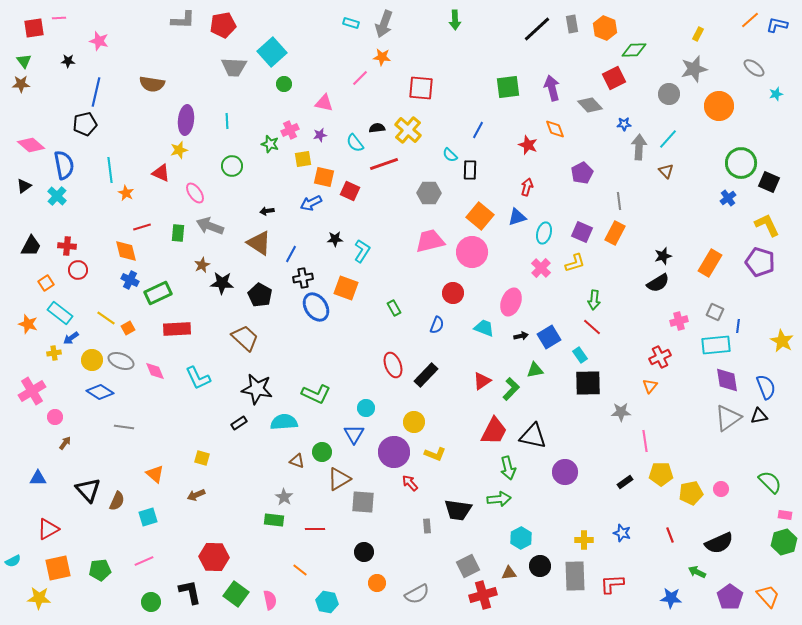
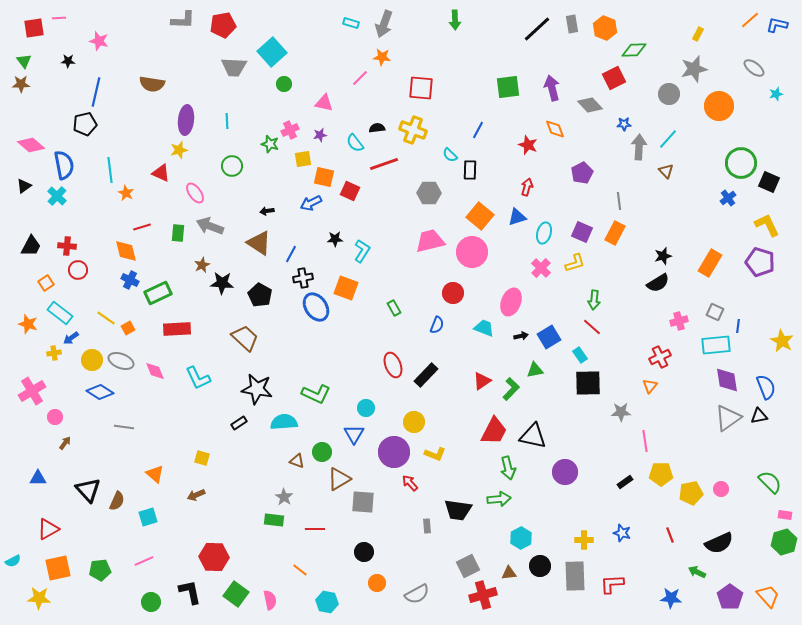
yellow cross at (408, 130): moved 5 px right; rotated 20 degrees counterclockwise
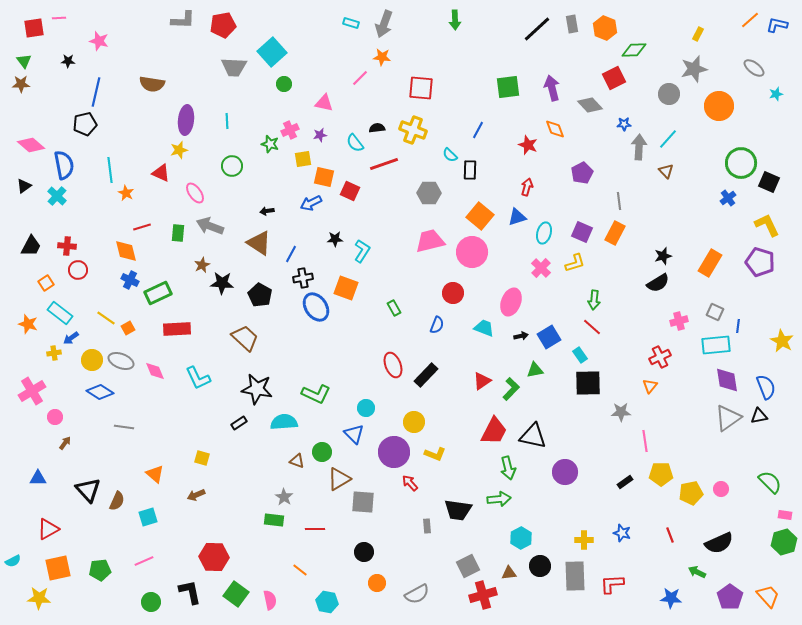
blue triangle at (354, 434): rotated 15 degrees counterclockwise
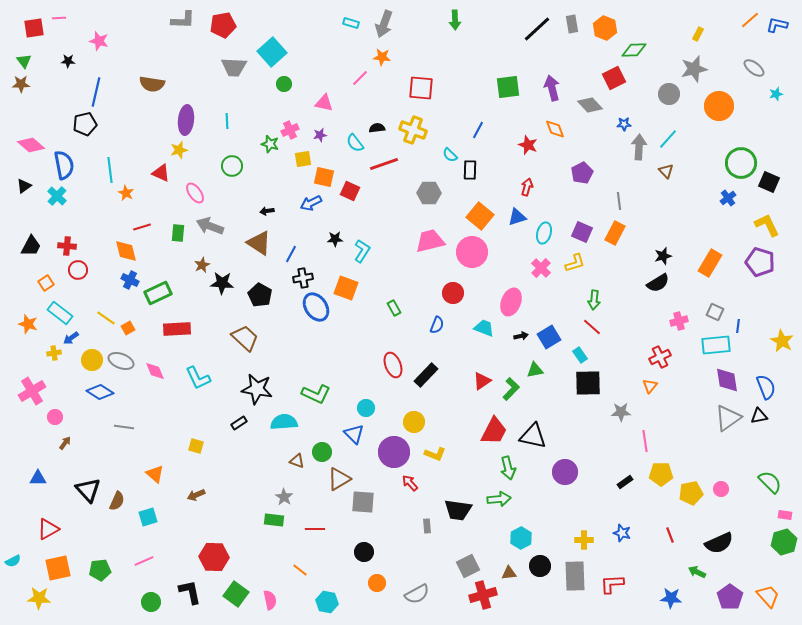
yellow square at (202, 458): moved 6 px left, 12 px up
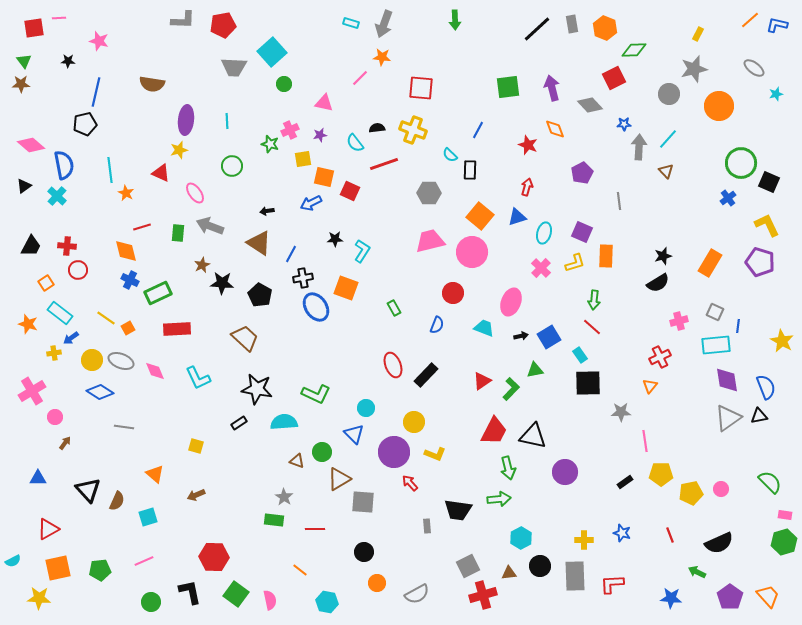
orange rectangle at (615, 233): moved 9 px left, 23 px down; rotated 25 degrees counterclockwise
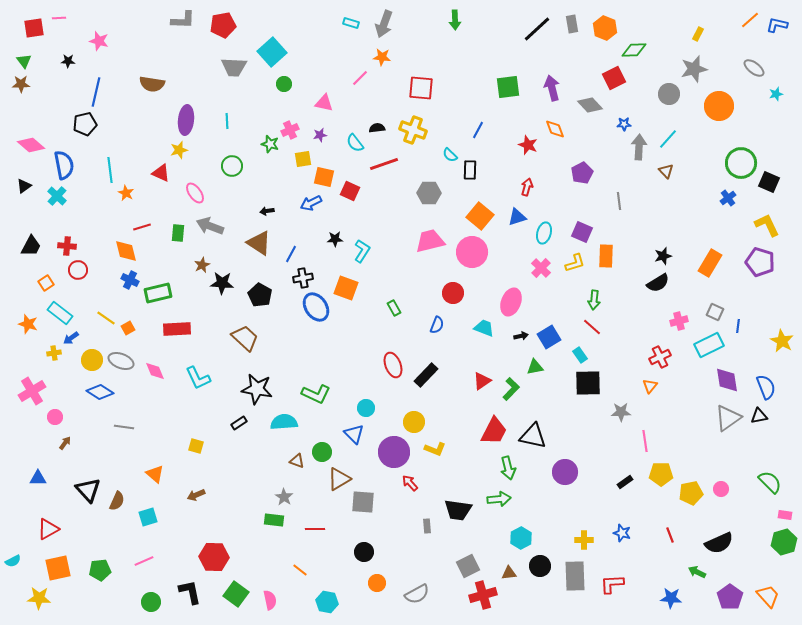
green rectangle at (158, 293): rotated 12 degrees clockwise
cyan rectangle at (716, 345): moved 7 px left; rotated 20 degrees counterclockwise
green triangle at (535, 370): moved 3 px up
yellow L-shape at (435, 454): moved 5 px up
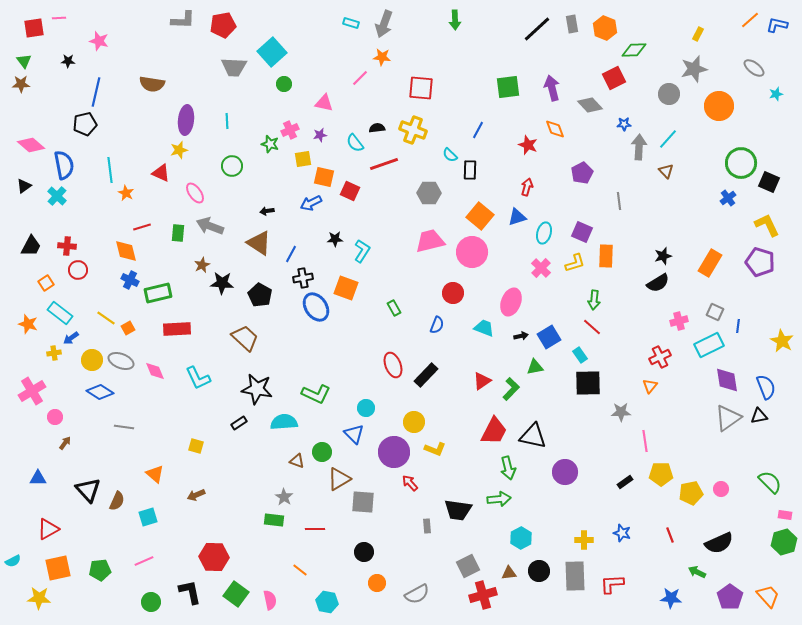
black circle at (540, 566): moved 1 px left, 5 px down
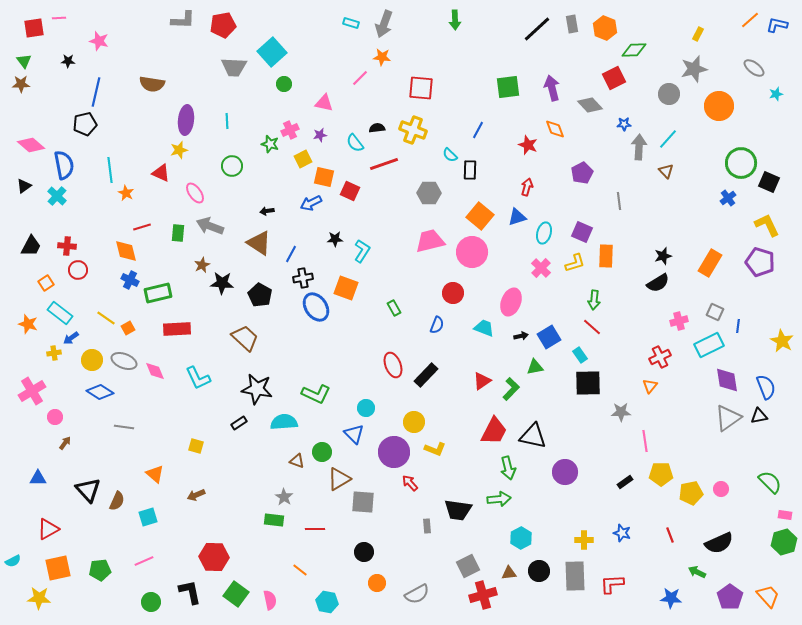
yellow square at (303, 159): rotated 18 degrees counterclockwise
gray ellipse at (121, 361): moved 3 px right
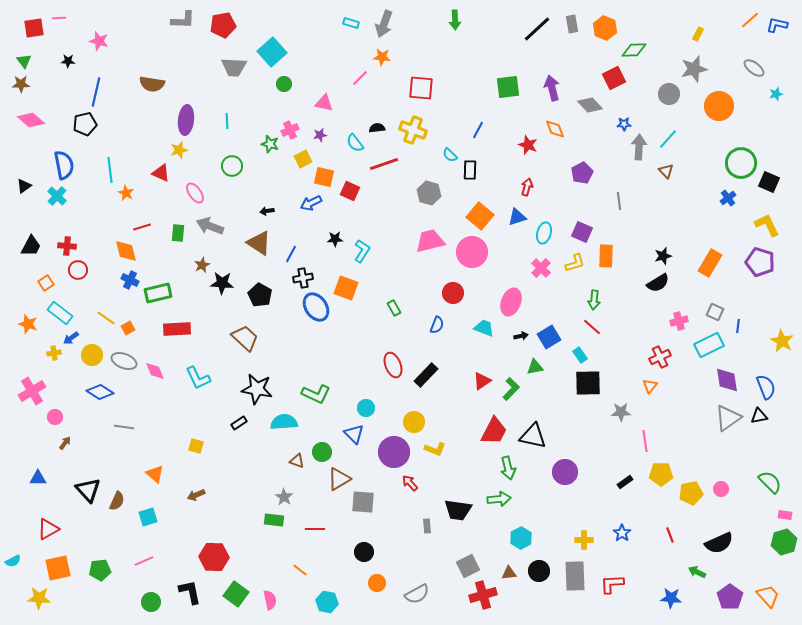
pink diamond at (31, 145): moved 25 px up
gray hexagon at (429, 193): rotated 15 degrees clockwise
yellow circle at (92, 360): moved 5 px up
blue star at (622, 533): rotated 18 degrees clockwise
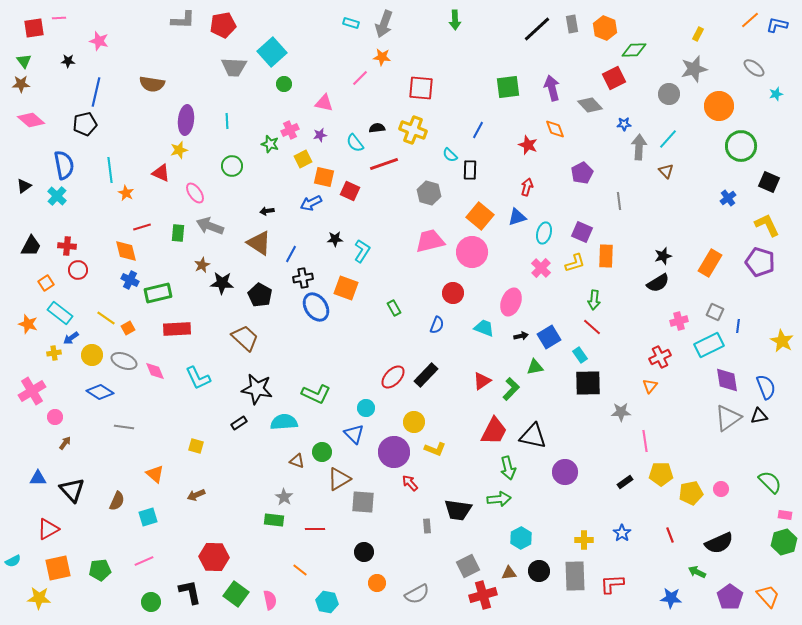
green circle at (741, 163): moved 17 px up
red ellipse at (393, 365): moved 12 px down; rotated 65 degrees clockwise
black triangle at (88, 490): moved 16 px left
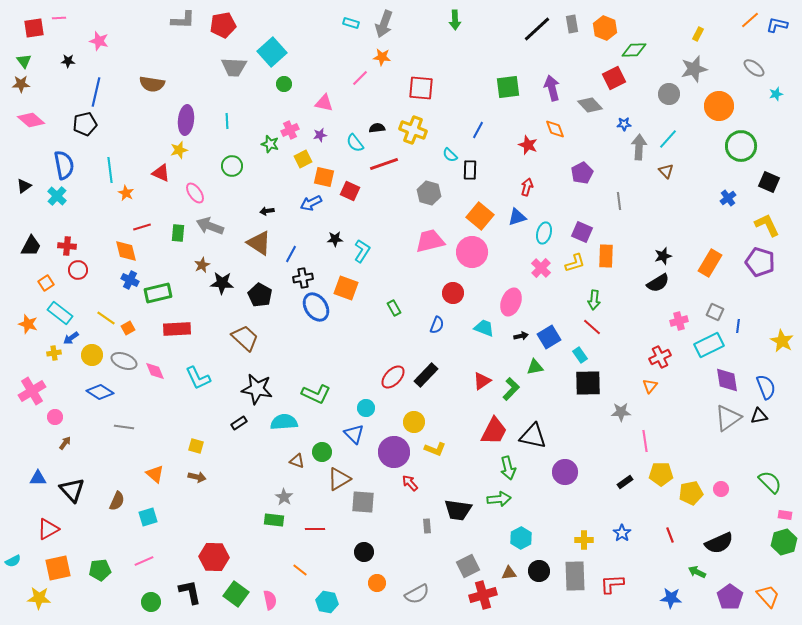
brown arrow at (196, 495): moved 1 px right, 18 px up; rotated 144 degrees counterclockwise
